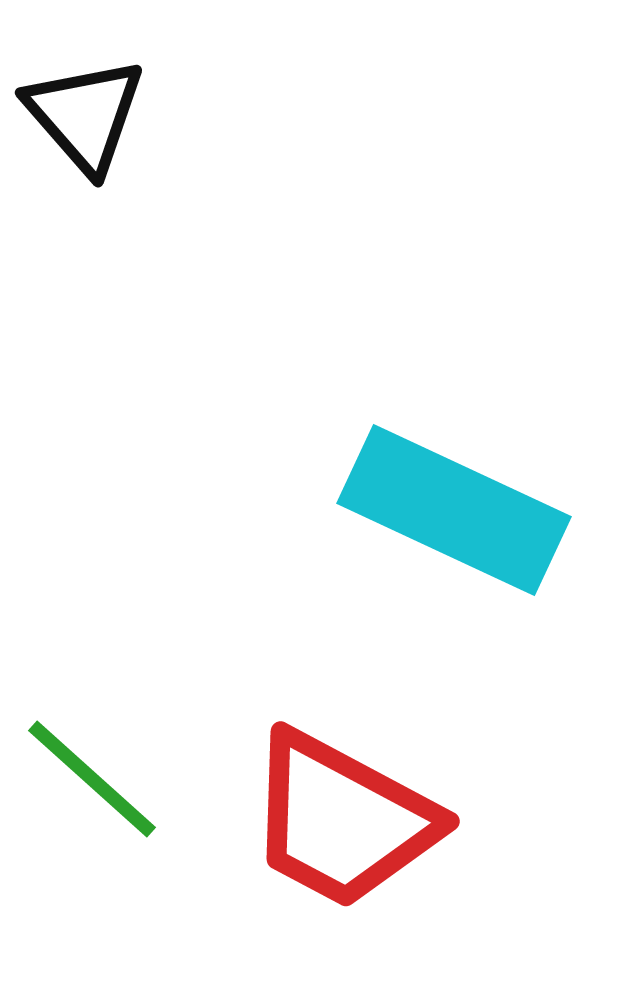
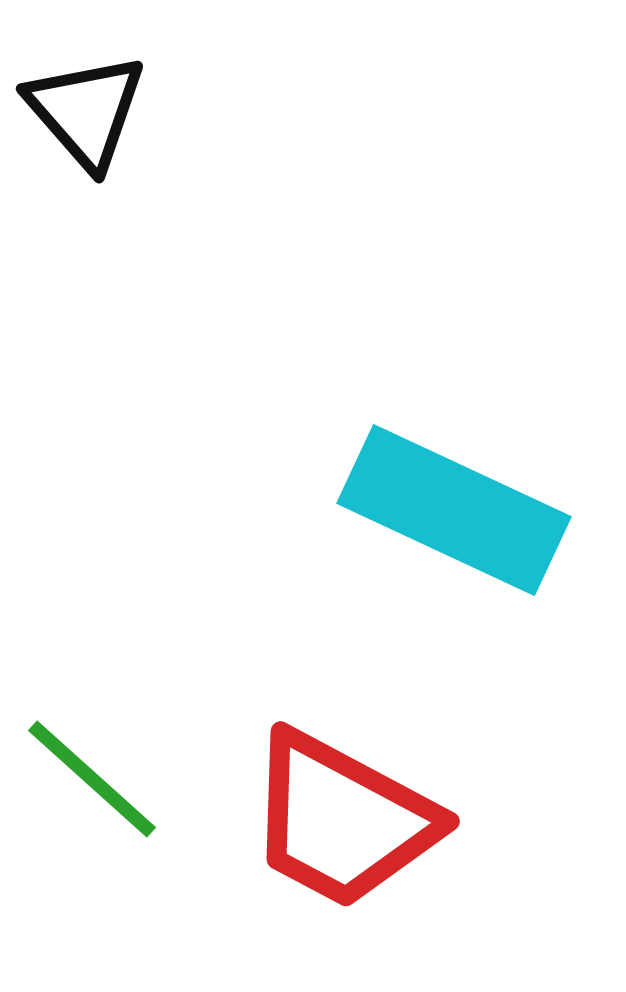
black triangle: moved 1 px right, 4 px up
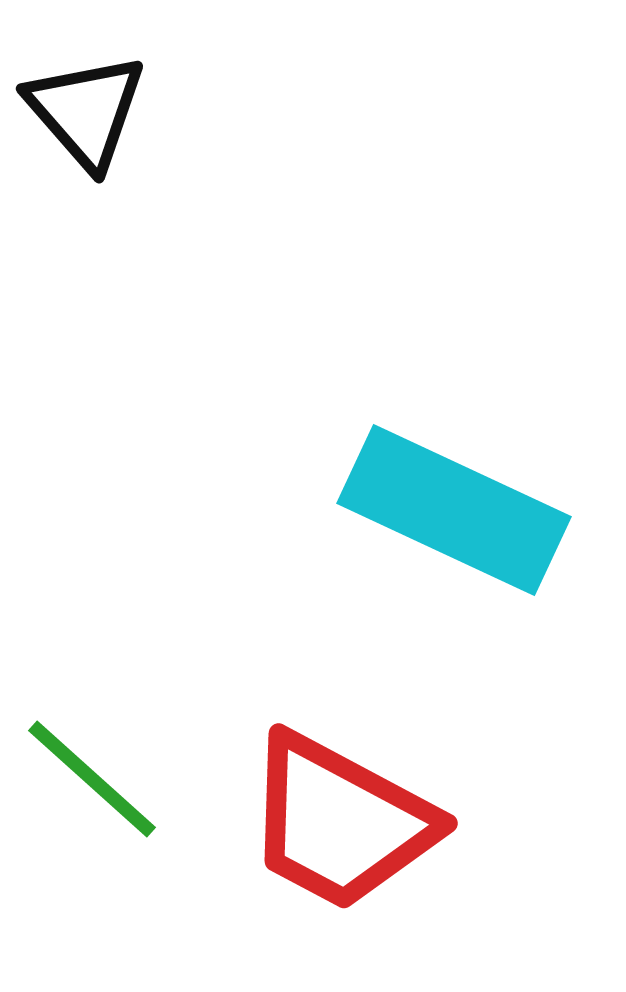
red trapezoid: moved 2 px left, 2 px down
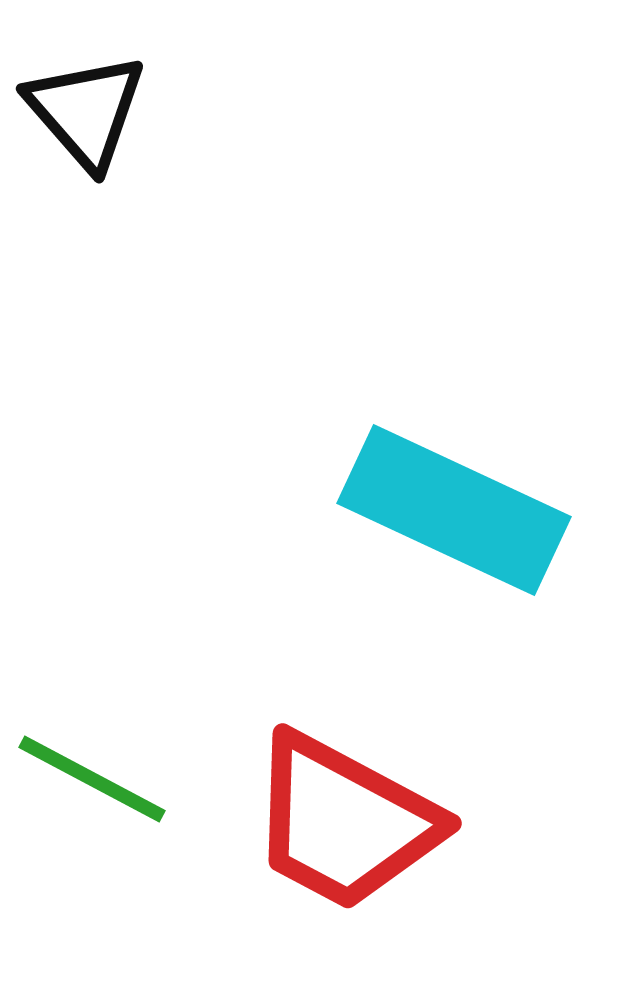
green line: rotated 14 degrees counterclockwise
red trapezoid: moved 4 px right
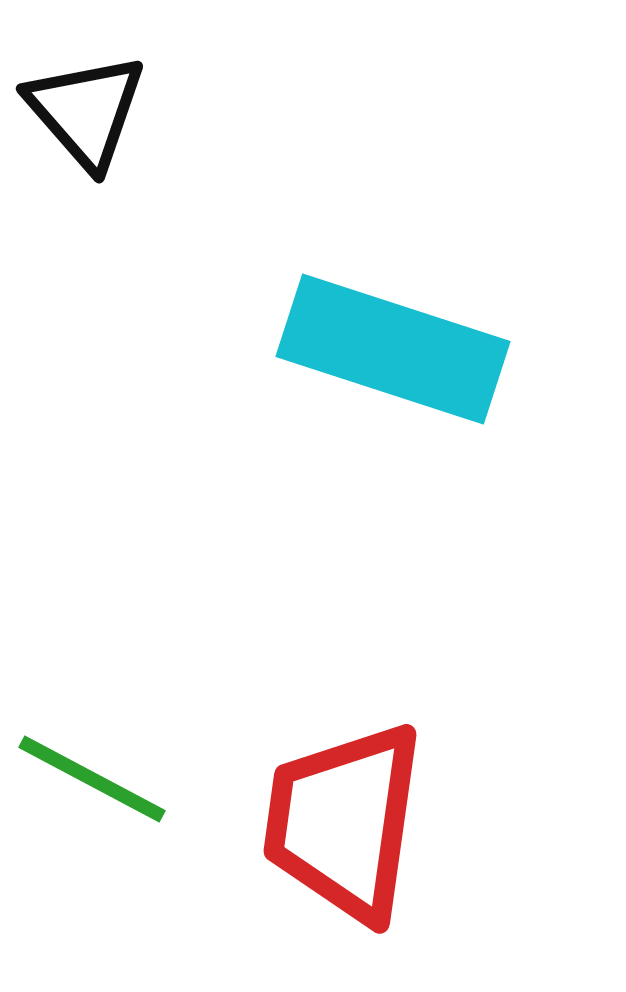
cyan rectangle: moved 61 px left, 161 px up; rotated 7 degrees counterclockwise
red trapezoid: rotated 70 degrees clockwise
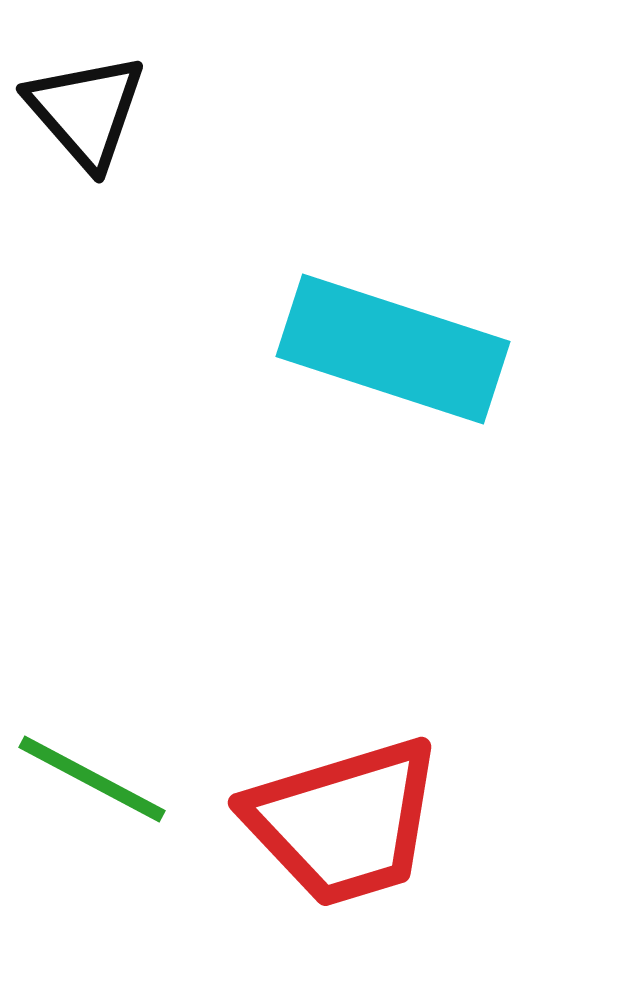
red trapezoid: rotated 115 degrees counterclockwise
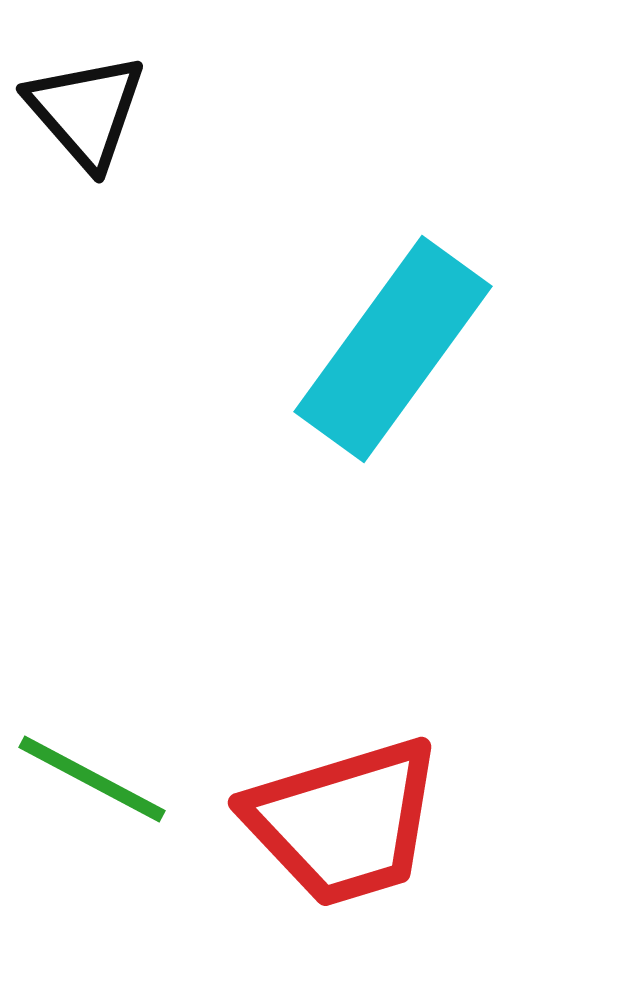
cyan rectangle: rotated 72 degrees counterclockwise
